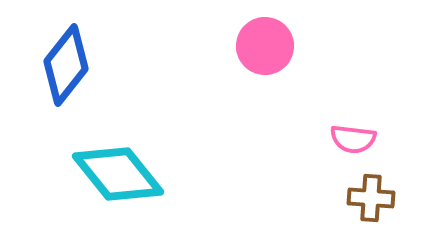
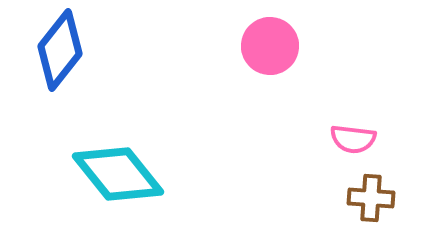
pink circle: moved 5 px right
blue diamond: moved 6 px left, 15 px up
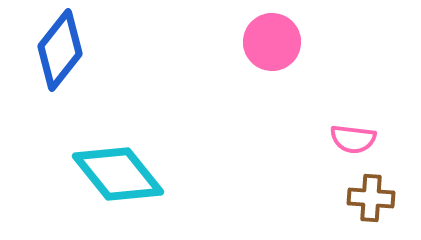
pink circle: moved 2 px right, 4 px up
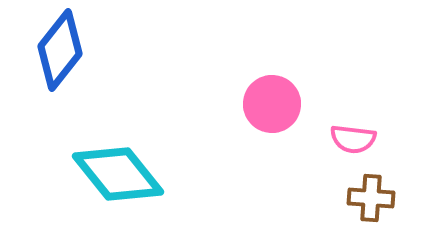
pink circle: moved 62 px down
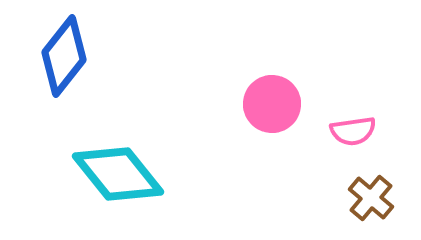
blue diamond: moved 4 px right, 6 px down
pink semicircle: moved 8 px up; rotated 15 degrees counterclockwise
brown cross: rotated 36 degrees clockwise
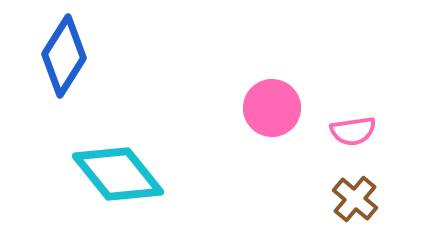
blue diamond: rotated 6 degrees counterclockwise
pink circle: moved 4 px down
brown cross: moved 16 px left, 1 px down
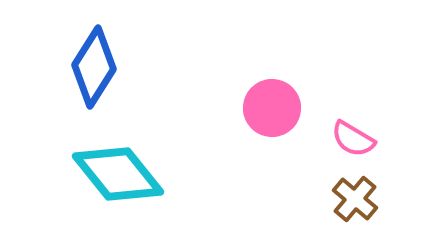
blue diamond: moved 30 px right, 11 px down
pink semicircle: moved 8 px down; rotated 39 degrees clockwise
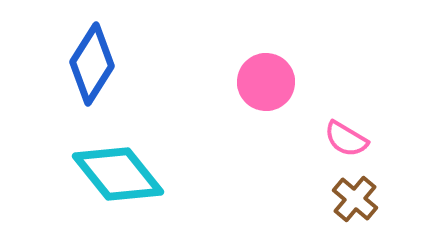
blue diamond: moved 2 px left, 3 px up
pink circle: moved 6 px left, 26 px up
pink semicircle: moved 7 px left
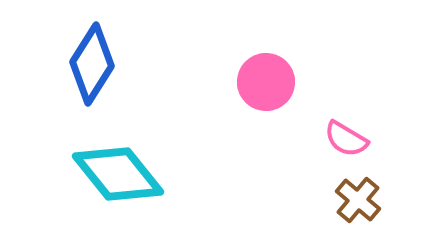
brown cross: moved 3 px right, 1 px down
